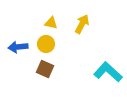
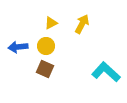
yellow triangle: rotated 40 degrees counterclockwise
yellow circle: moved 2 px down
cyan L-shape: moved 2 px left
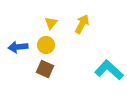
yellow triangle: rotated 24 degrees counterclockwise
yellow circle: moved 1 px up
cyan L-shape: moved 3 px right, 2 px up
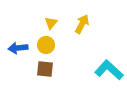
blue arrow: moved 1 px down
brown square: rotated 18 degrees counterclockwise
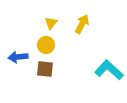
blue arrow: moved 9 px down
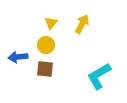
cyan L-shape: moved 10 px left, 6 px down; rotated 72 degrees counterclockwise
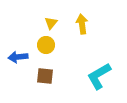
yellow arrow: rotated 36 degrees counterclockwise
brown square: moved 7 px down
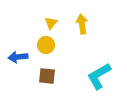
brown square: moved 2 px right
